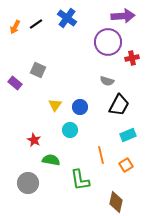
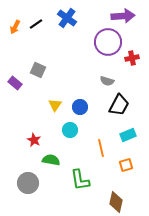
orange line: moved 7 px up
orange square: rotated 16 degrees clockwise
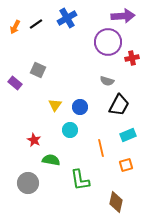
blue cross: rotated 24 degrees clockwise
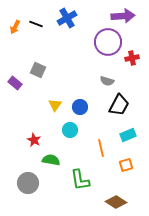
black line: rotated 56 degrees clockwise
brown diamond: rotated 70 degrees counterclockwise
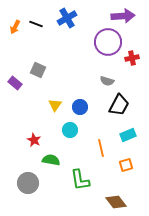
brown diamond: rotated 20 degrees clockwise
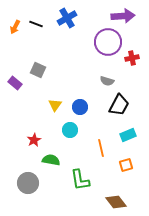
red star: rotated 16 degrees clockwise
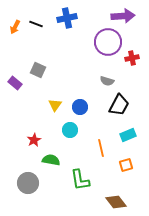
blue cross: rotated 18 degrees clockwise
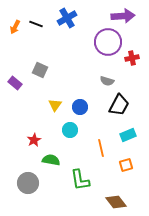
blue cross: rotated 18 degrees counterclockwise
gray square: moved 2 px right
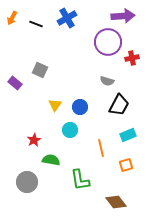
orange arrow: moved 3 px left, 9 px up
gray circle: moved 1 px left, 1 px up
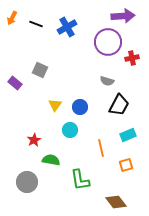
blue cross: moved 9 px down
